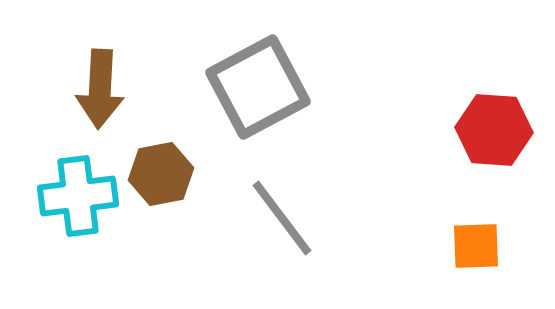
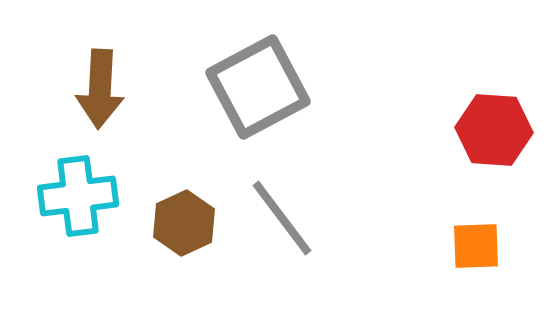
brown hexagon: moved 23 px right, 49 px down; rotated 14 degrees counterclockwise
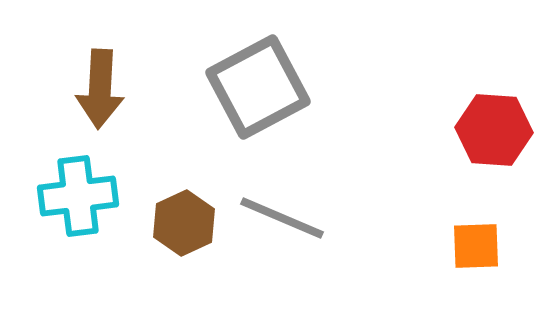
gray line: rotated 30 degrees counterclockwise
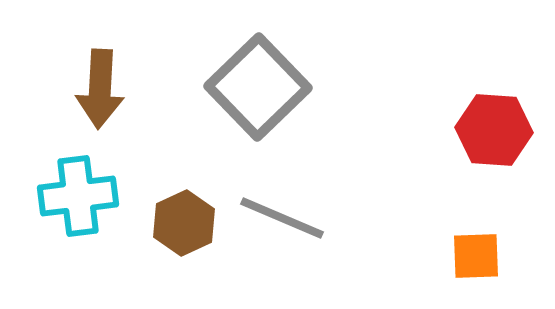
gray square: rotated 16 degrees counterclockwise
orange square: moved 10 px down
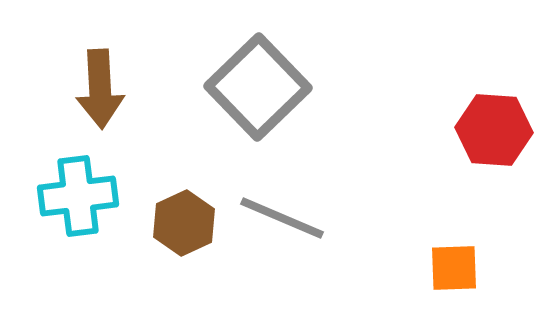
brown arrow: rotated 6 degrees counterclockwise
orange square: moved 22 px left, 12 px down
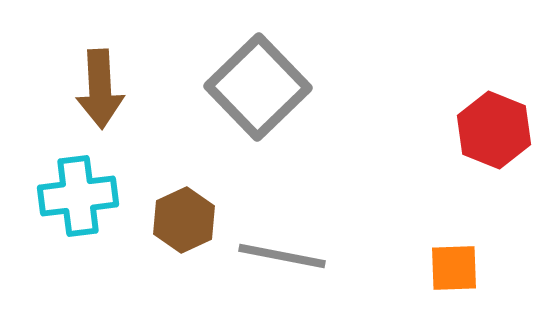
red hexagon: rotated 18 degrees clockwise
gray line: moved 38 px down; rotated 12 degrees counterclockwise
brown hexagon: moved 3 px up
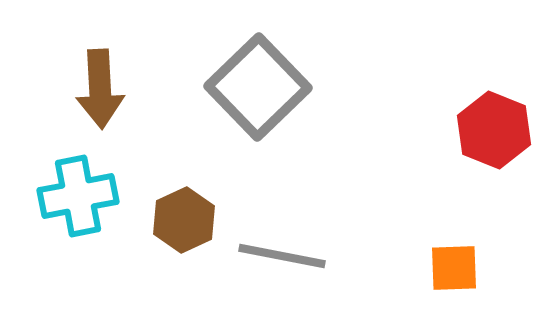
cyan cross: rotated 4 degrees counterclockwise
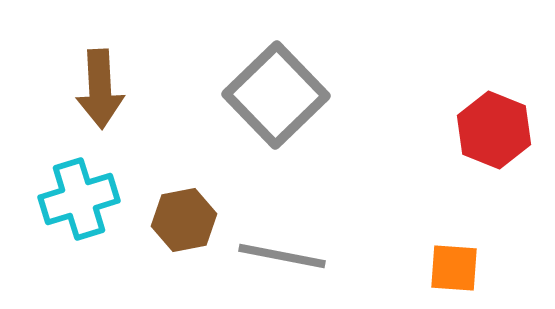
gray square: moved 18 px right, 8 px down
cyan cross: moved 1 px right, 3 px down; rotated 6 degrees counterclockwise
brown hexagon: rotated 14 degrees clockwise
orange square: rotated 6 degrees clockwise
